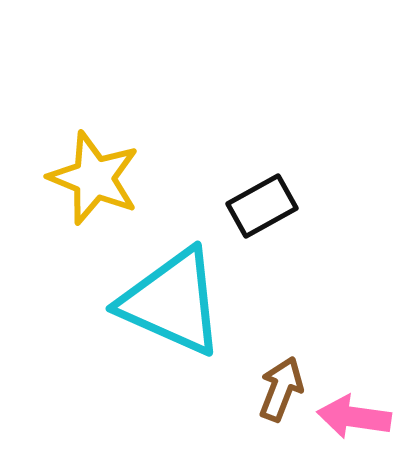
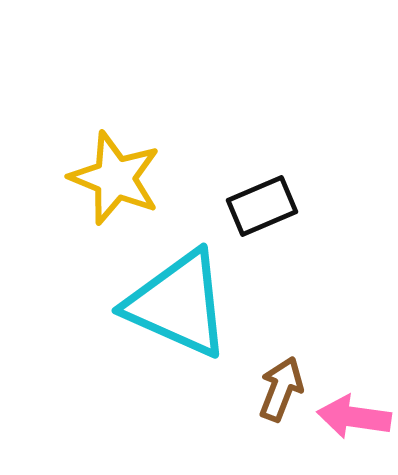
yellow star: moved 21 px right
black rectangle: rotated 6 degrees clockwise
cyan triangle: moved 6 px right, 2 px down
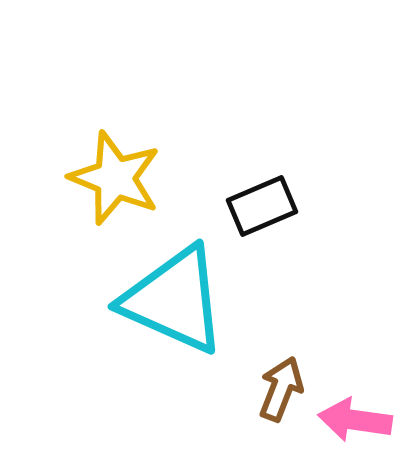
cyan triangle: moved 4 px left, 4 px up
pink arrow: moved 1 px right, 3 px down
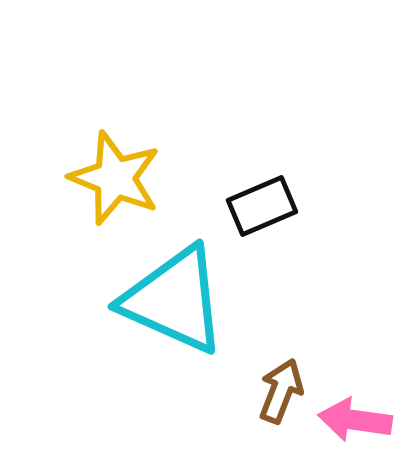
brown arrow: moved 2 px down
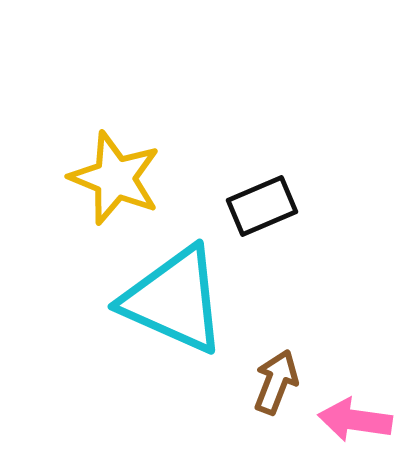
brown arrow: moved 5 px left, 9 px up
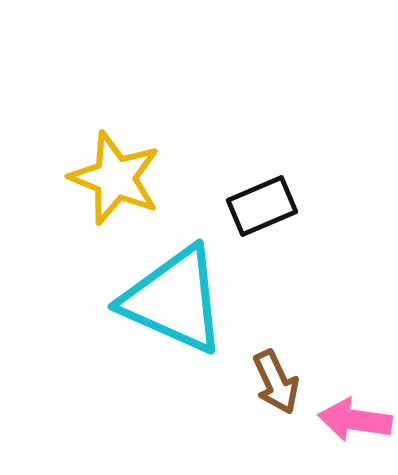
brown arrow: rotated 134 degrees clockwise
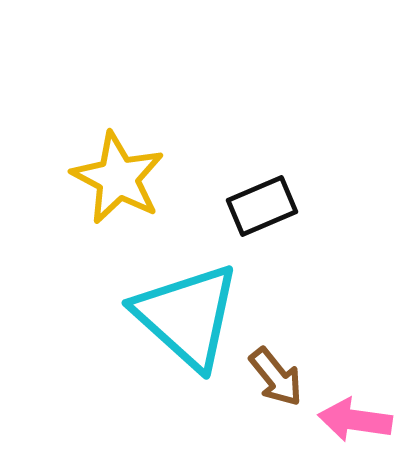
yellow star: moved 3 px right; rotated 6 degrees clockwise
cyan triangle: moved 13 px right, 16 px down; rotated 18 degrees clockwise
brown arrow: moved 5 px up; rotated 14 degrees counterclockwise
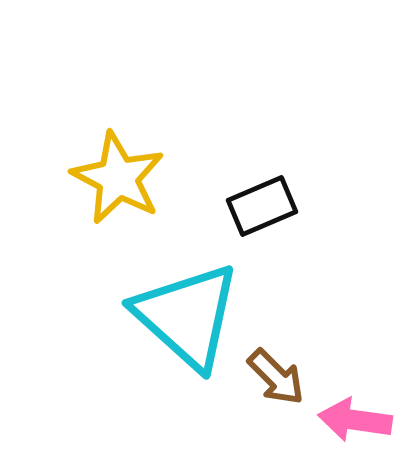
brown arrow: rotated 6 degrees counterclockwise
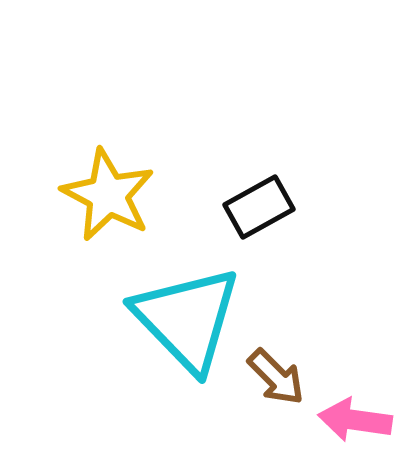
yellow star: moved 10 px left, 17 px down
black rectangle: moved 3 px left, 1 px down; rotated 6 degrees counterclockwise
cyan triangle: moved 3 px down; rotated 4 degrees clockwise
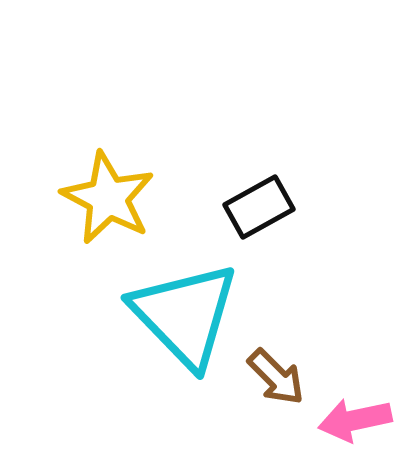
yellow star: moved 3 px down
cyan triangle: moved 2 px left, 4 px up
pink arrow: rotated 20 degrees counterclockwise
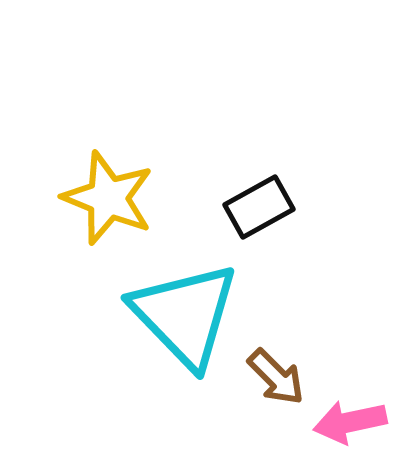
yellow star: rotated 6 degrees counterclockwise
pink arrow: moved 5 px left, 2 px down
